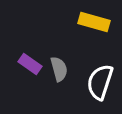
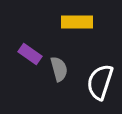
yellow rectangle: moved 17 px left; rotated 16 degrees counterclockwise
purple rectangle: moved 10 px up
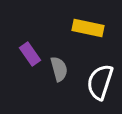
yellow rectangle: moved 11 px right, 6 px down; rotated 12 degrees clockwise
purple rectangle: rotated 20 degrees clockwise
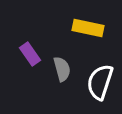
gray semicircle: moved 3 px right
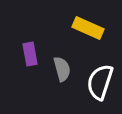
yellow rectangle: rotated 12 degrees clockwise
purple rectangle: rotated 25 degrees clockwise
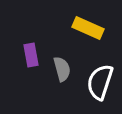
purple rectangle: moved 1 px right, 1 px down
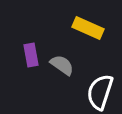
gray semicircle: moved 4 px up; rotated 40 degrees counterclockwise
white semicircle: moved 10 px down
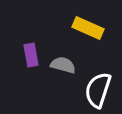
gray semicircle: moved 1 px right; rotated 20 degrees counterclockwise
white semicircle: moved 2 px left, 2 px up
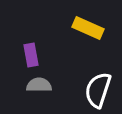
gray semicircle: moved 24 px left, 20 px down; rotated 15 degrees counterclockwise
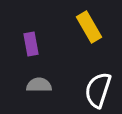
yellow rectangle: moved 1 px right, 1 px up; rotated 36 degrees clockwise
purple rectangle: moved 11 px up
